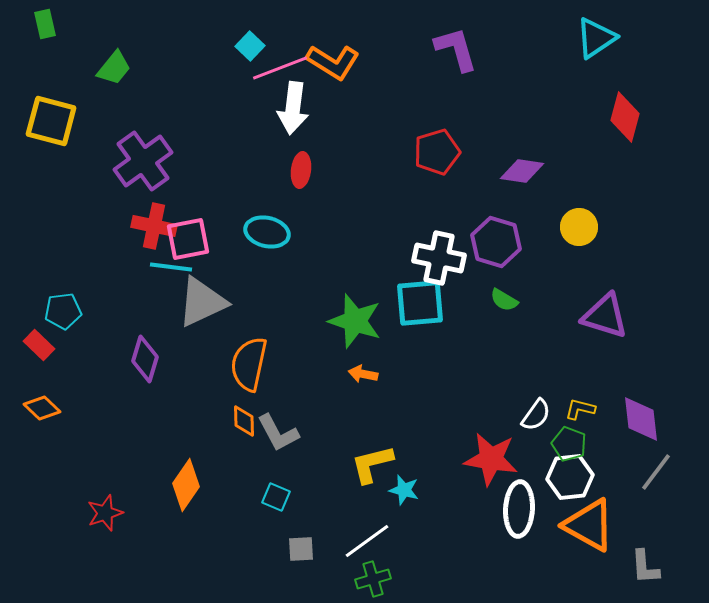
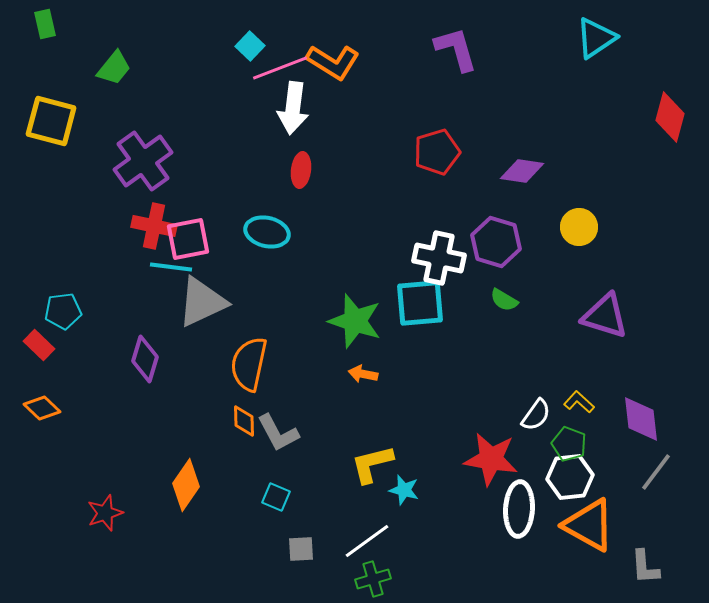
red diamond at (625, 117): moved 45 px right
yellow L-shape at (580, 409): moved 1 px left, 7 px up; rotated 28 degrees clockwise
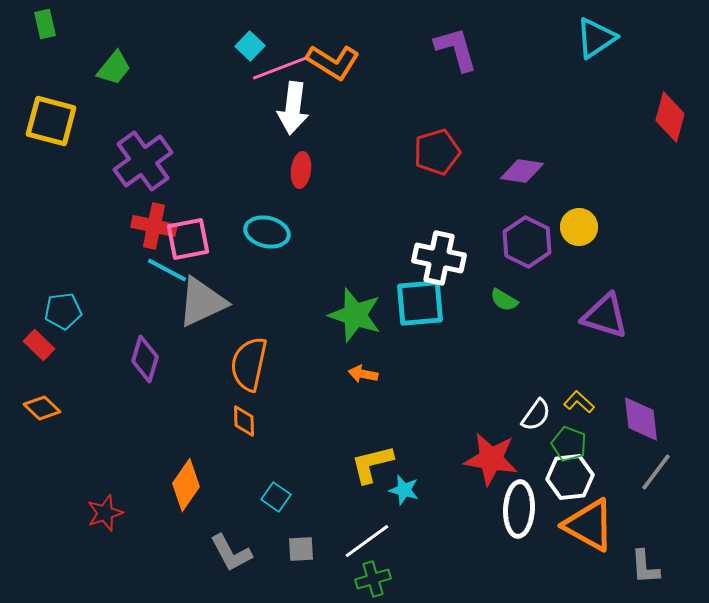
purple hexagon at (496, 242): moved 31 px right; rotated 9 degrees clockwise
cyan line at (171, 267): moved 4 px left, 3 px down; rotated 21 degrees clockwise
green star at (355, 321): moved 6 px up
gray L-shape at (278, 433): moved 47 px left, 120 px down
cyan square at (276, 497): rotated 12 degrees clockwise
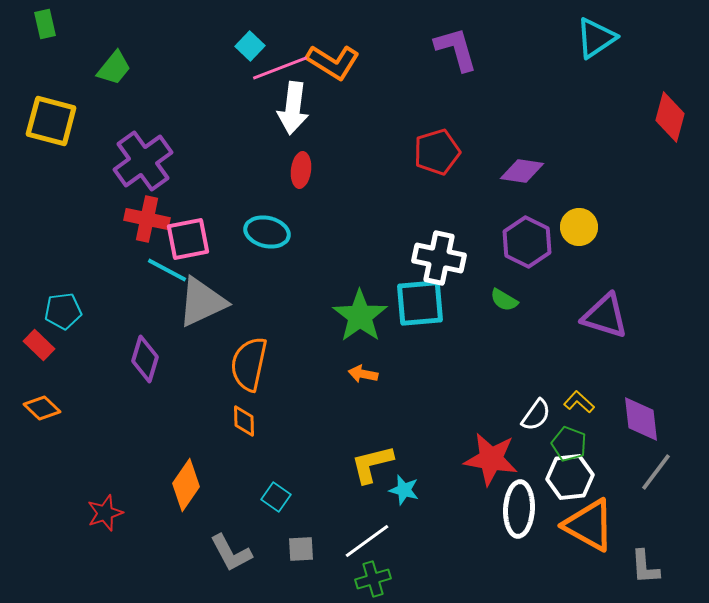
red cross at (154, 226): moved 7 px left, 7 px up
green star at (355, 315): moved 5 px right, 1 px down; rotated 18 degrees clockwise
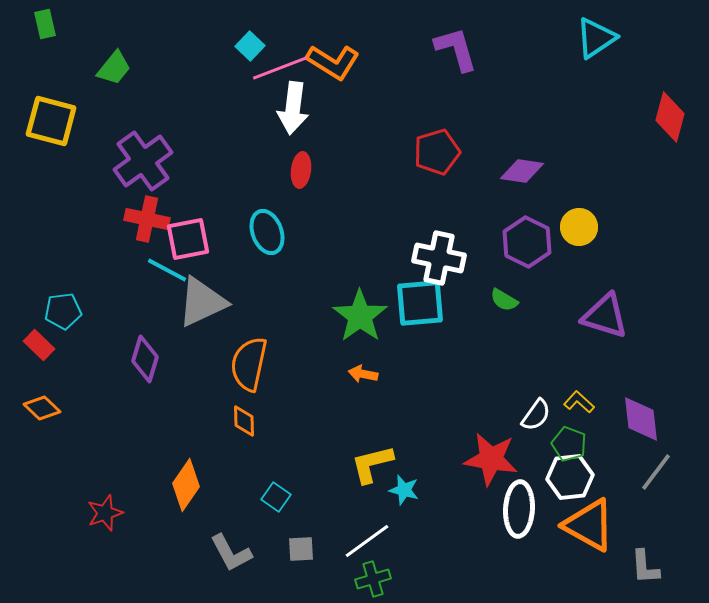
cyan ellipse at (267, 232): rotated 57 degrees clockwise
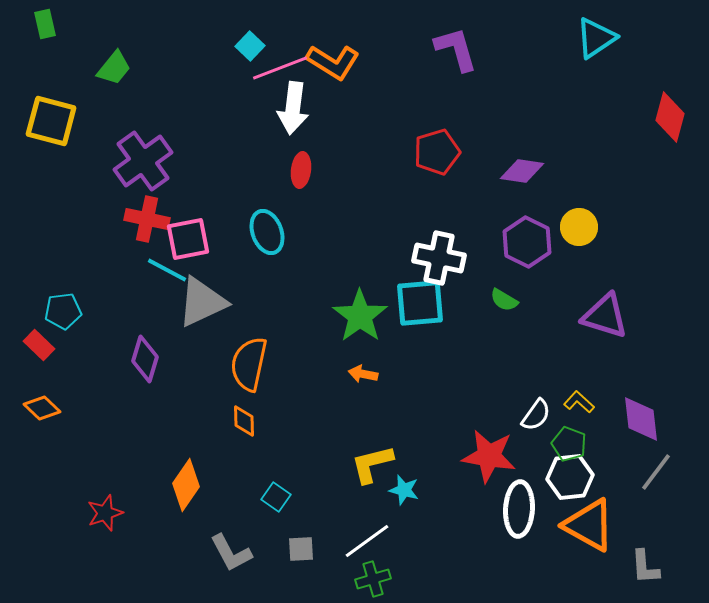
red star at (491, 459): moved 2 px left, 3 px up
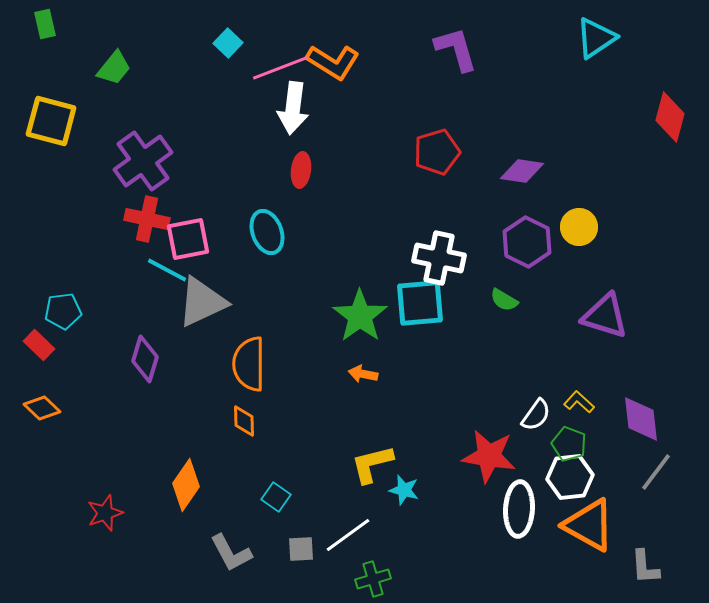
cyan square at (250, 46): moved 22 px left, 3 px up
orange semicircle at (249, 364): rotated 12 degrees counterclockwise
white line at (367, 541): moved 19 px left, 6 px up
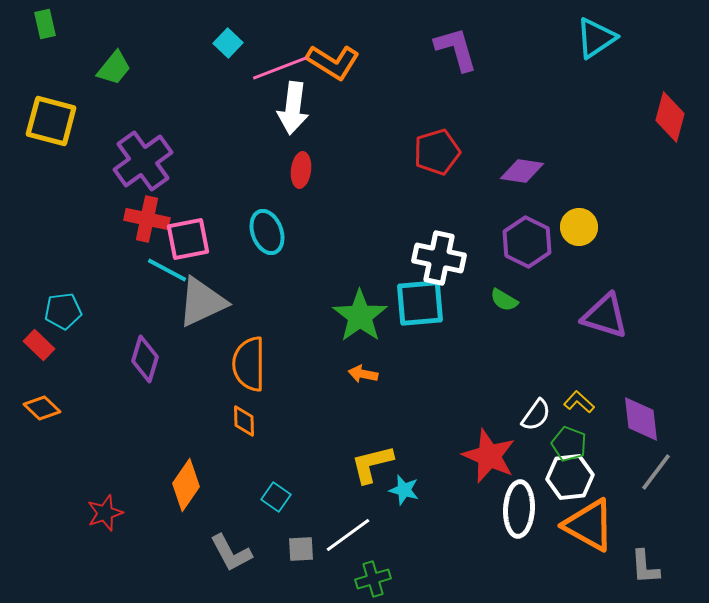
red star at (489, 456): rotated 14 degrees clockwise
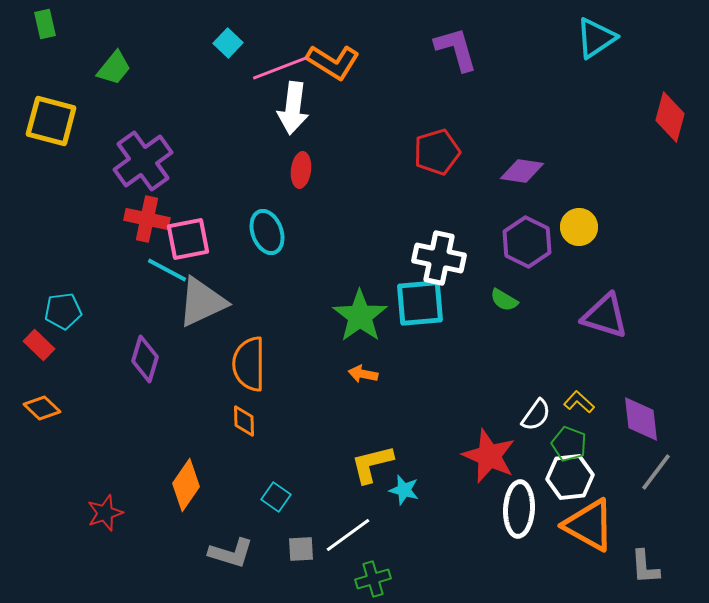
gray L-shape at (231, 553): rotated 45 degrees counterclockwise
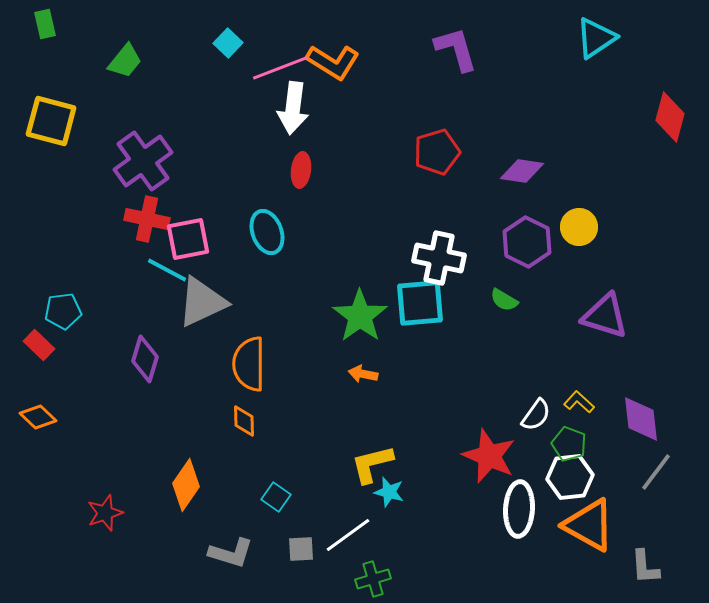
green trapezoid at (114, 68): moved 11 px right, 7 px up
orange diamond at (42, 408): moved 4 px left, 9 px down
cyan star at (404, 490): moved 15 px left, 2 px down
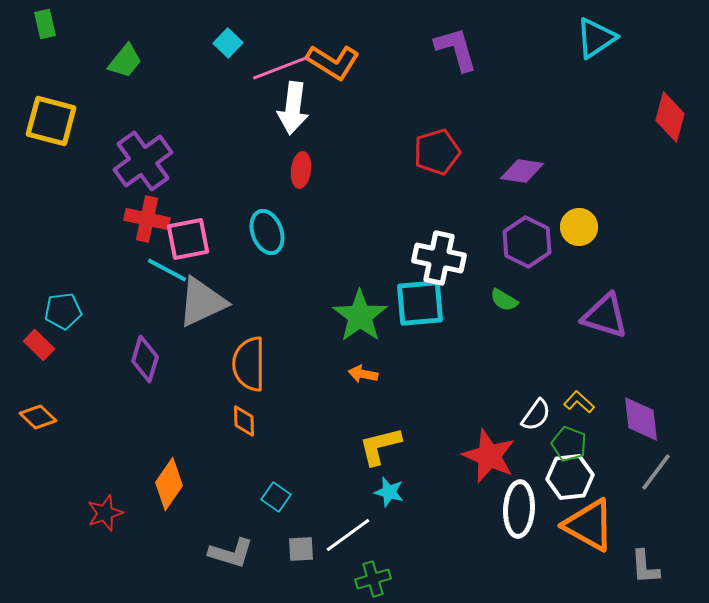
yellow L-shape at (372, 464): moved 8 px right, 18 px up
orange diamond at (186, 485): moved 17 px left, 1 px up
